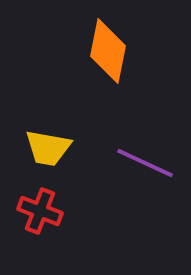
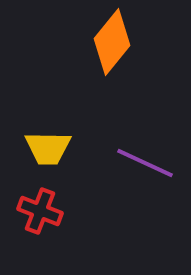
orange diamond: moved 4 px right, 9 px up; rotated 28 degrees clockwise
yellow trapezoid: rotated 9 degrees counterclockwise
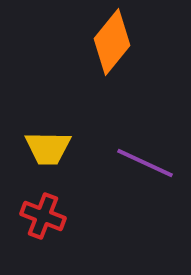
red cross: moved 3 px right, 5 px down
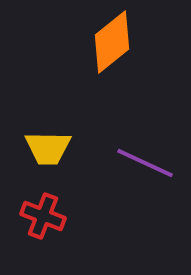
orange diamond: rotated 12 degrees clockwise
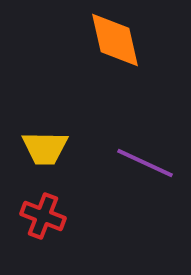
orange diamond: moved 3 px right, 2 px up; rotated 64 degrees counterclockwise
yellow trapezoid: moved 3 px left
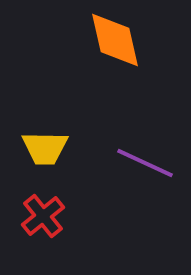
red cross: rotated 30 degrees clockwise
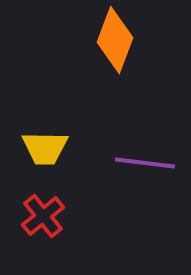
orange diamond: rotated 34 degrees clockwise
purple line: rotated 18 degrees counterclockwise
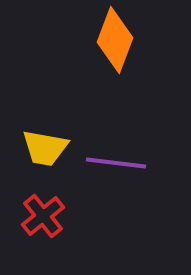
yellow trapezoid: rotated 9 degrees clockwise
purple line: moved 29 px left
